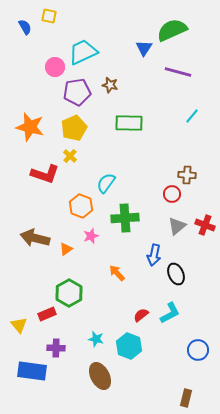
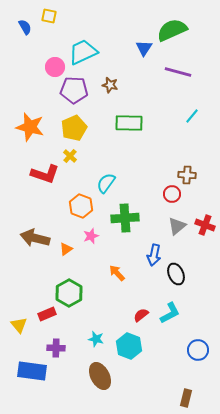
purple pentagon: moved 3 px left, 2 px up; rotated 12 degrees clockwise
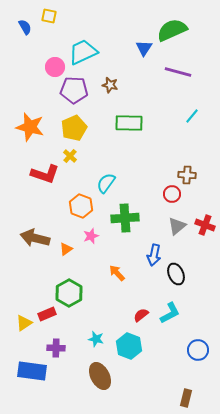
yellow triangle: moved 5 px right, 2 px up; rotated 36 degrees clockwise
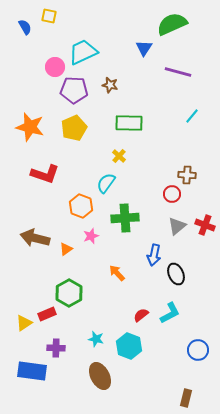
green semicircle: moved 6 px up
yellow cross: moved 49 px right
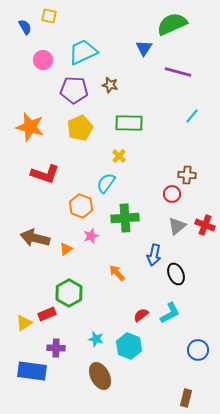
pink circle: moved 12 px left, 7 px up
yellow pentagon: moved 6 px right
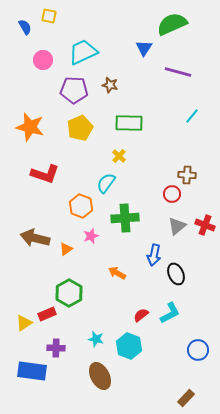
orange arrow: rotated 18 degrees counterclockwise
brown rectangle: rotated 30 degrees clockwise
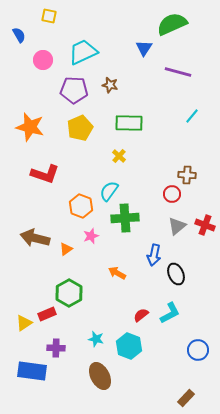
blue semicircle: moved 6 px left, 8 px down
cyan semicircle: moved 3 px right, 8 px down
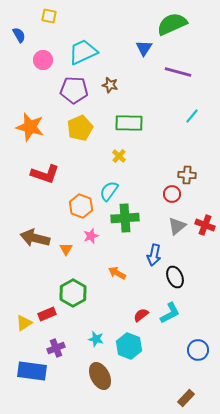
orange triangle: rotated 24 degrees counterclockwise
black ellipse: moved 1 px left, 3 px down
green hexagon: moved 4 px right
purple cross: rotated 24 degrees counterclockwise
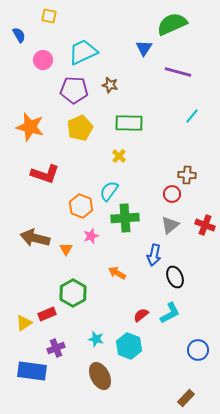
gray triangle: moved 7 px left, 1 px up
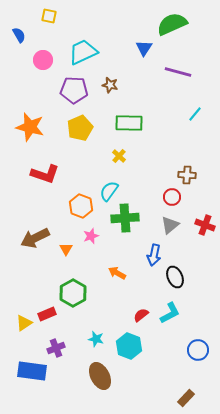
cyan line: moved 3 px right, 2 px up
red circle: moved 3 px down
brown arrow: rotated 40 degrees counterclockwise
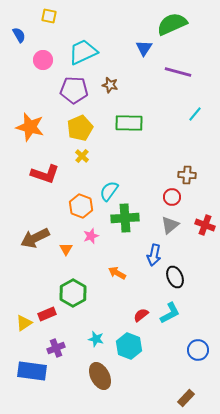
yellow cross: moved 37 px left
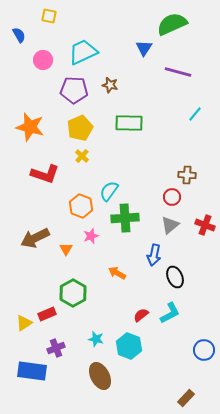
blue circle: moved 6 px right
